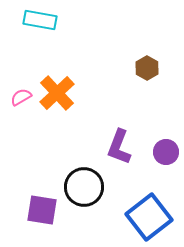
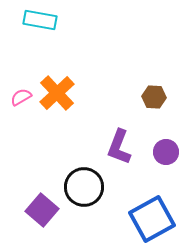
brown hexagon: moved 7 px right, 29 px down; rotated 25 degrees counterclockwise
purple square: rotated 32 degrees clockwise
blue square: moved 3 px right, 2 px down; rotated 9 degrees clockwise
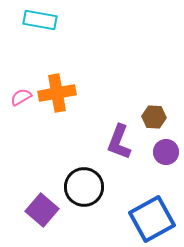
orange cross: rotated 33 degrees clockwise
brown hexagon: moved 20 px down
purple L-shape: moved 5 px up
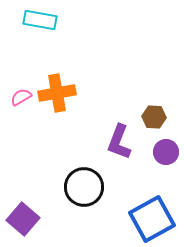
purple square: moved 19 px left, 9 px down
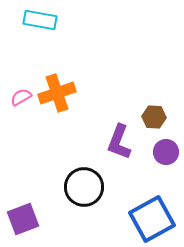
orange cross: rotated 9 degrees counterclockwise
purple square: rotated 28 degrees clockwise
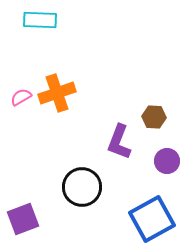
cyan rectangle: rotated 8 degrees counterclockwise
purple circle: moved 1 px right, 9 px down
black circle: moved 2 px left
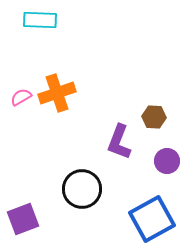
black circle: moved 2 px down
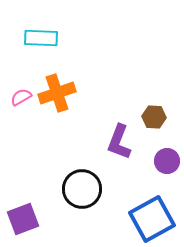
cyan rectangle: moved 1 px right, 18 px down
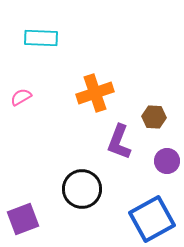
orange cross: moved 38 px right
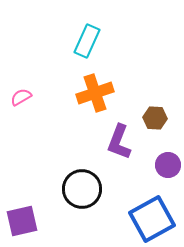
cyan rectangle: moved 46 px right, 3 px down; rotated 68 degrees counterclockwise
brown hexagon: moved 1 px right, 1 px down
purple circle: moved 1 px right, 4 px down
purple square: moved 1 px left, 2 px down; rotated 8 degrees clockwise
